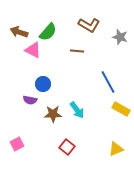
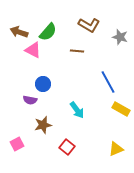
brown star: moved 10 px left, 11 px down; rotated 12 degrees counterclockwise
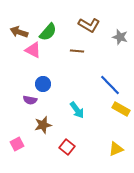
blue line: moved 2 px right, 3 px down; rotated 15 degrees counterclockwise
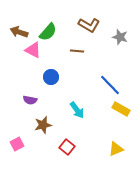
blue circle: moved 8 px right, 7 px up
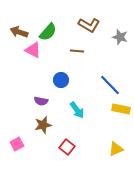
blue circle: moved 10 px right, 3 px down
purple semicircle: moved 11 px right, 1 px down
yellow rectangle: rotated 18 degrees counterclockwise
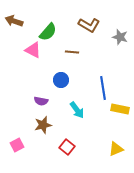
brown arrow: moved 5 px left, 11 px up
brown line: moved 5 px left, 1 px down
blue line: moved 7 px left, 3 px down; rotated 35 degrees clockwise
yellow rectangle: moved 1 px left
pink square: moved 1 px down
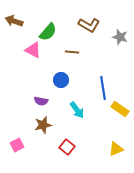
yellow rectangle: rotated 24 degrees clockwise
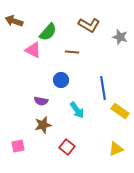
yellow rectangle: moved 2 px down
pink square: moved 1 px right, 1 px down; rotated 16 degrees clockwise
